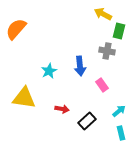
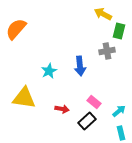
gray cross: rotated 21 degrees counterclockwise
pink rectangle: moved 8 px left, 17 px down; rotated 16 degrees counterclockwise
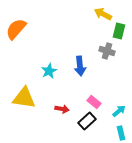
gray cross: rotated 28 degrees clockwise
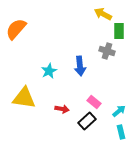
green rectangle: rotated 14 degrees counterclockwise
cyan rectangle: moved 1 px up
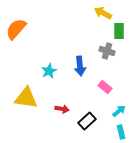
yellow arrow: moved 1 px up
yellow triangle: moved 2 px right
pink rectangle: moved 11 px right, 15 px up
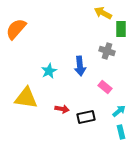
green rectangle: moved 2 px right, 2 px up
black rectangle: moved 1 px left, 4 px up; rotated 30 degrees clockwise
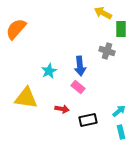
pink rectangle: moved 27 px left
black rectangle: moved 2 px right, 3 px down
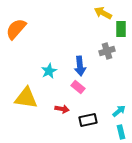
gray cross: rotated 35 degrees counterclockwise
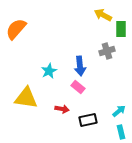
yellow arrow: moved 2 px down
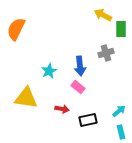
orange semicircle: rotated 15 degrees counterclockwise
gray cross: moved 1 px left, 2 px down
